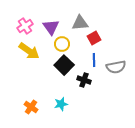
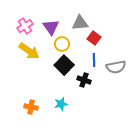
red square: rotated 24 degrees counterclockwise
orange cross: rotated 24 degrees counterclockwise
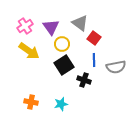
gray triangle: rotated 42 degrees clockwise
black square: rotated 12 degrees clockwise
orange cross: moved 5 px up
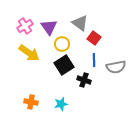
purple triangle: moved 2 px left
yellow arrow: moved 2 px down
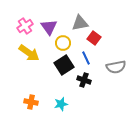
gray triangle: rotated 48 degrees counterclockwise
yellow circle: moved 1 px right, 1 px up
blue line: moved 8 px left, 2 px up; rotated 24 degrees counterclockwise
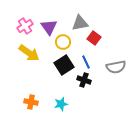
yellow circle: moved 1 px up
blue line: moved 4 px down
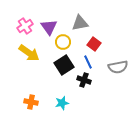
red square: moved 6 px down
blue line: moved 2 px right
gray semicircle: moved 2 px right
cyan star: moved 1 px right, 1 px up
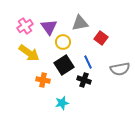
red square: moved 7 px right, 6 px up
gray semicircle: moved 2 px right, 2 px down
orange cross: moved 12 px right, 22 px up
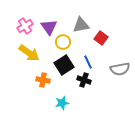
gray triangle: moved 1 px right, 2 px down
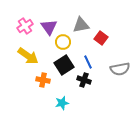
yellow arrow: moved 1 px left, 3 px down
